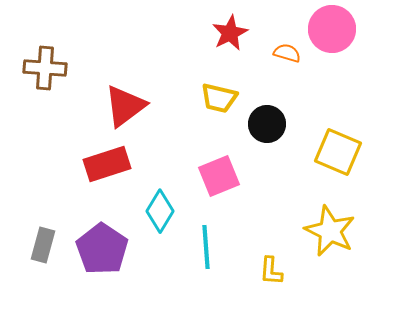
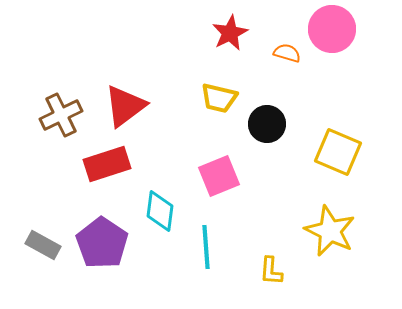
brown cross: moved 16 px right, 47 px down; rotated 30 degrees counterclockwise
cyan diamond: rotated 24 degrees counterclockwise
gray rectangle: rotated 76 degrees counterclockwise
purple pentagon: moved 6 px up
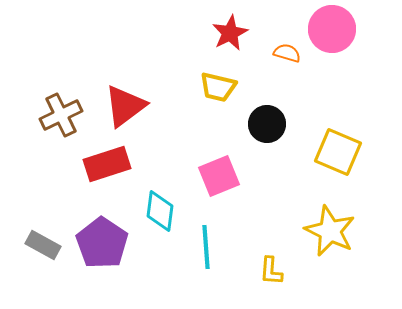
yellow trapezoid: moved 1 px left, 11 px up
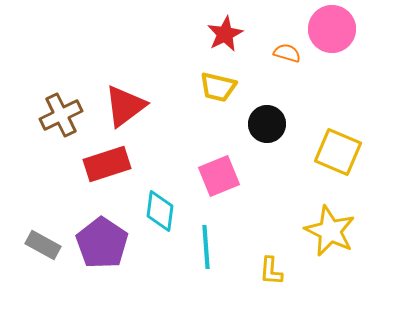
red star: moved 5 px left, 1 px down
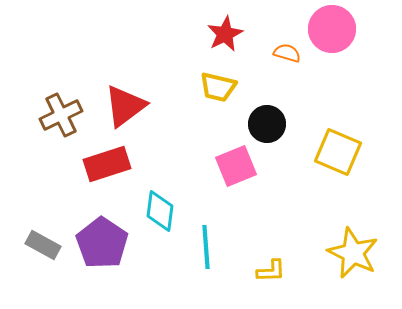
pink square: moved 17 px right, 10 px up
yellow star: moved 23 px right, 22 px down
yellow L-shape: rotated 96 degrees counterclockwise
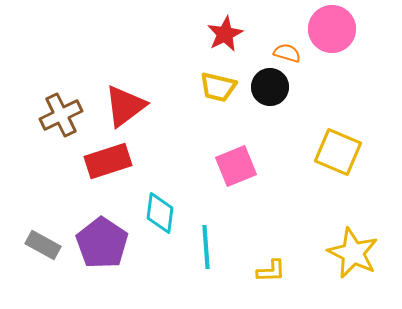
black circle: moved 3 px right, 37 px up
red rectangle: moved 1 px right, 3 px up
cyan diamond: moved 2 px down
